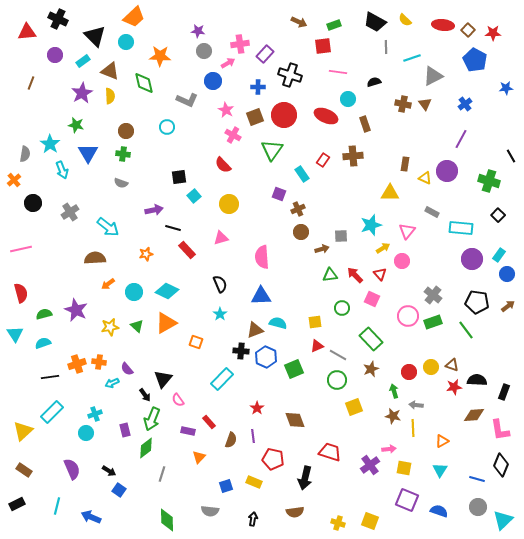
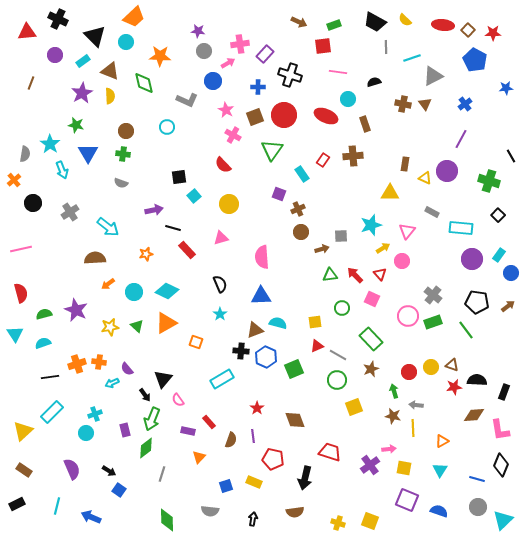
blue circle at (507, 274): moved 4 px right, 1 px up
cyan rectangle at (222, 379): rotated 15 degrees clockwise
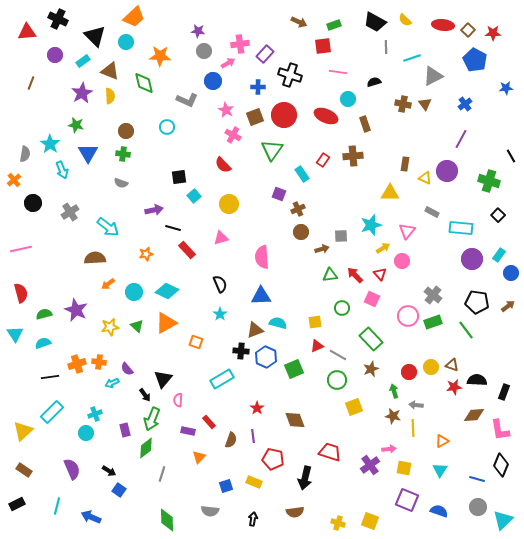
pink semicircle at (178, 400): rotated 40 degrees clockwise
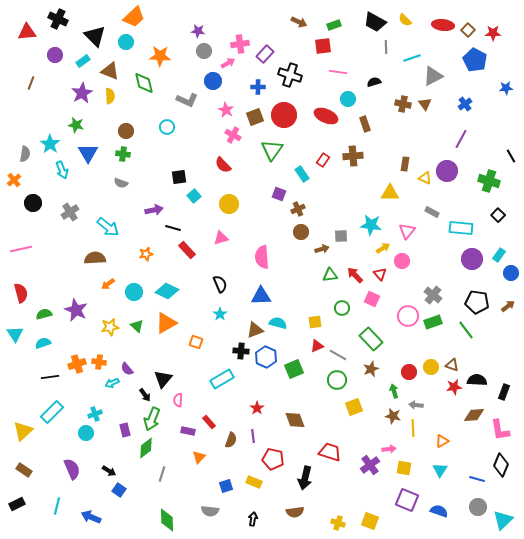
cyan star at (371, 225): rotated 25 degrees clockwise
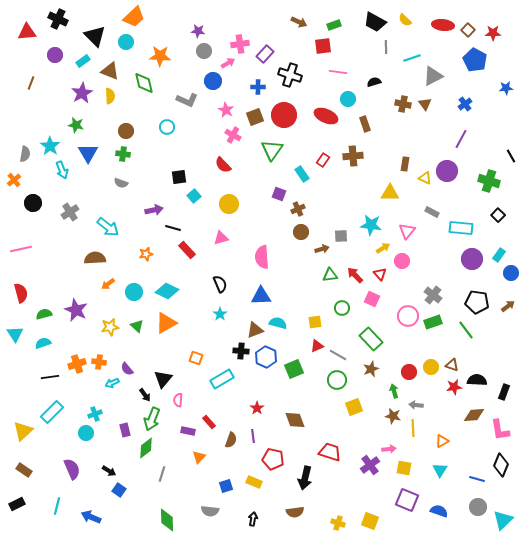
cyan star at (50, 144): moved 2 px down
orange square at (196, 342): moved 16 px down
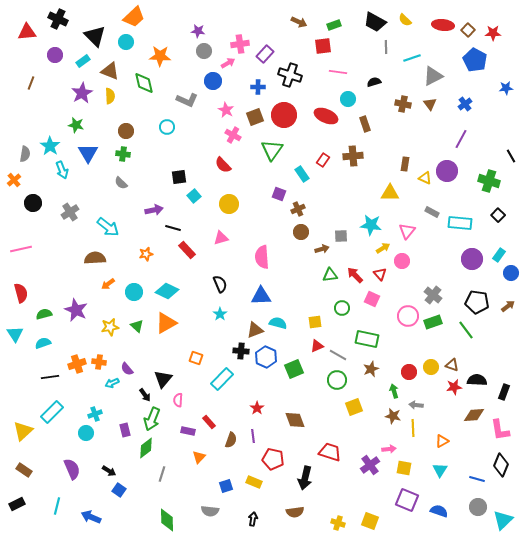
brown triangle at (425, 104): moved 5 px right
gray semicircle at (121, 183): rotated 24 degrees clockwise
cyan rectangle at (461, 228): moved 1 px left, 5 px up
green rectangle at (371, 339): moved 4 px left; rotated 35 degrees counterclockwise
cyan rectangle at (222, 379): rotated 15 degrees counterclockwise
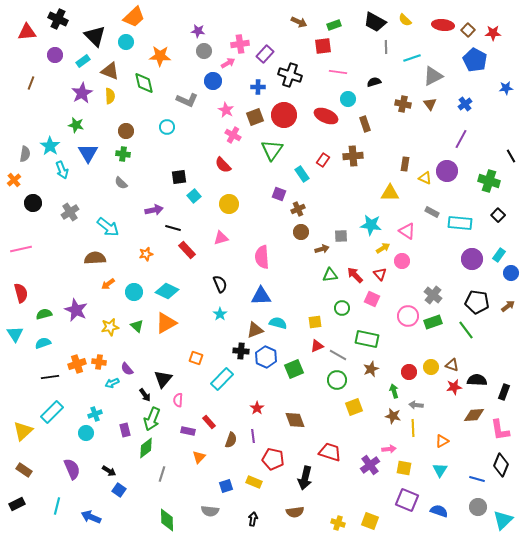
pink triangle at (407, 231): rotated 36 degrees counterclockwise
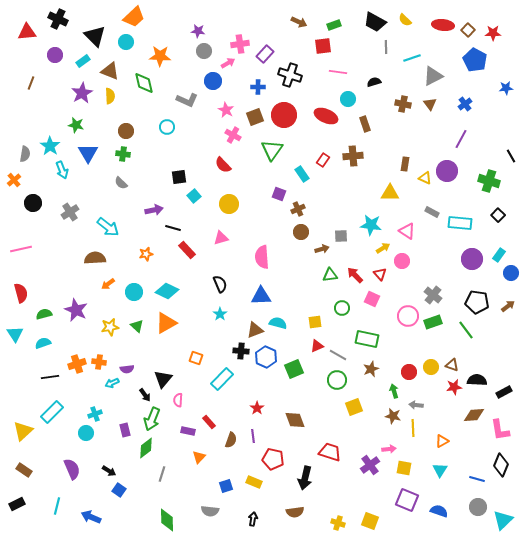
purple semicircle at (127, 369): rotated 56 degrees counterclockwise
black rectangle at (504, 392): rotated 42 degrees clockwise
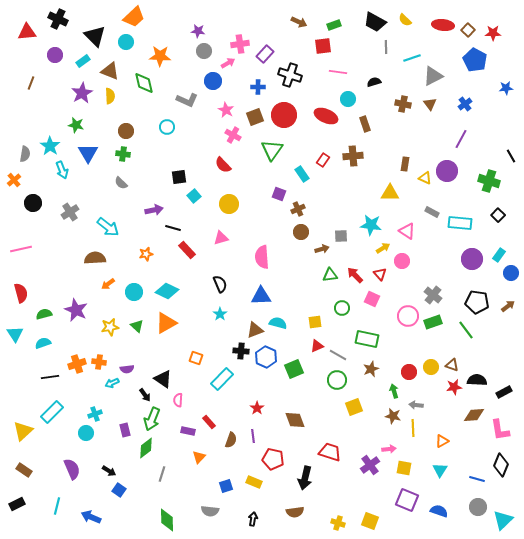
black triangle at (163, 379): rotated 36 degrees counterclockwise
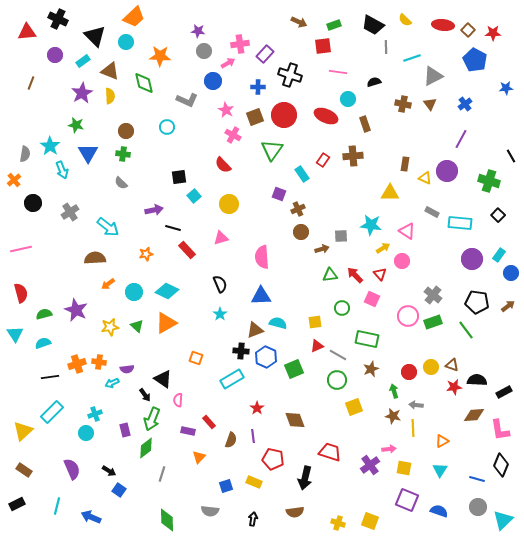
black trapezoid at (375, 22): moved 2 px left, 3 px down
cyan rectangle at (222, 379): moved 10 px right; rotated 15 degrees clockwise
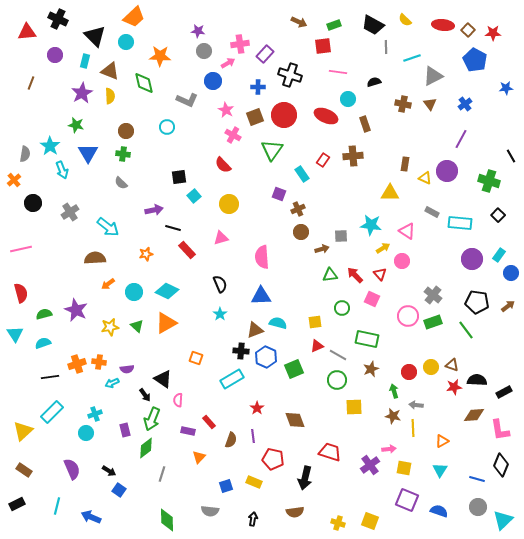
cyan rectangle at (83, 61): moved 2 px right; rotated 40 degrees counterclockwise
yellow square at (354, 407): rotated 18 degrees clockwise
